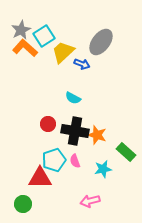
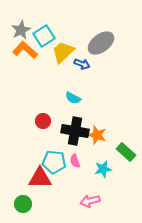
gray ellipse: moved 1 px down; rotated 16 degrees clockwise
orange L-shape: moved 2 px down
red circle: moved 5 px left, 3 px up
cyan pentagon: moved 2 px down; rotated 25 degrees clockwise
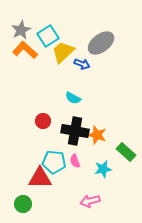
cyan square: moved 4 px right
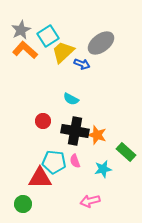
cyan semicircle: moved 2 px left, 1 px down
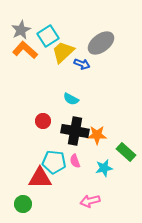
orange star: rotated 18 degrees counterclockwise
cyan star: moved 1 px right, 1 px up
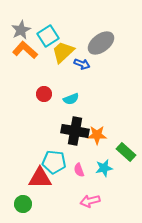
cyan semicircle: rotated 49 degrees counterclockwise
red circle: moved 1 px right, 27 px up
pink semicircle: moved 4 px right, 9 px down
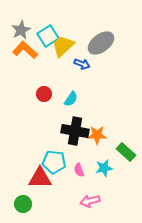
yellow trapezoid: moved 6 px up
cyan semicircle: rotated 35 degrees counterclockwise
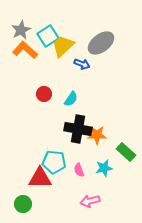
black cross: moved 3 px right, 2 px up
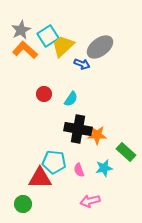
gray ellipse: moved 1 px left, 4 px down
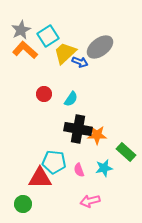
yellow trapezoid: moved 2 px right, 7 px down
blue arrow: moved 2 px left, 2 px up
